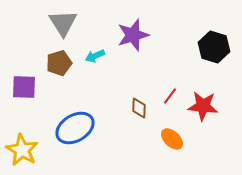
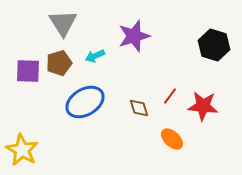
purple star: moved 1 px right, 1 px down
black hexagon: moved 2 px up
purple square: moved 4 px right, 16 px up
brown diamond: rotated 20 degrees counterclockwise
blue ellipse: moved 10 px right, 26 px up
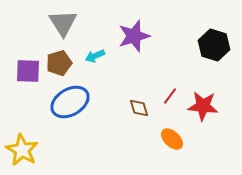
blue ellipse: moved 15 px left
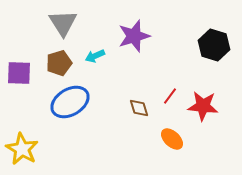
purple square: moved 9 px left, 2 px down
yellow star: moved 1 px up
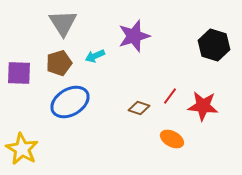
brown diamond: rotated 55 degrees counterclockwise
orange ellipse: rotated 15 degrees counterclockwise
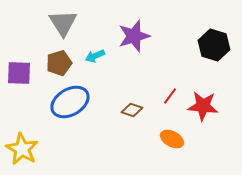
brown diamond: moved 7 px left, 2 px down
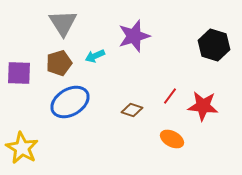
yellow star: moved 1 px up
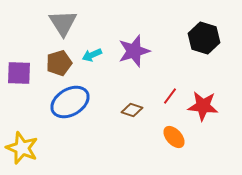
purple star: moved 15 px down
black hexagon: moved 10 px left, 7 px up
cyan arrow: moved 3 px left, 1 px up
orange ellipse: moved 2 px right, 2 px up; rotated 20 degrees clockwise
yellow star: rotated 8 degrees counterclockwise
